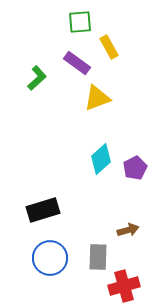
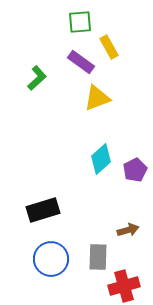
purple rectangle: moved 4 px right, 1 px up
purple pentagon: moved 2 px down
blue circle: moved 1 px right, 1 px down
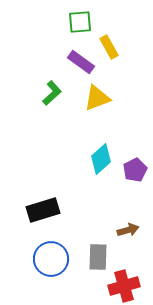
green L-shape: moved 15 px right, 15 px down
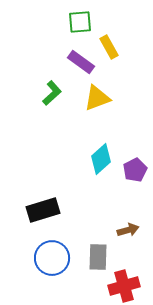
blue circle: moved 1 px right, 1 px up
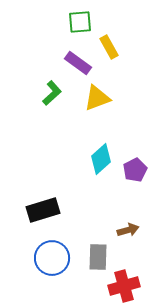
purple rectangle: moved 3 px left, 1 px down
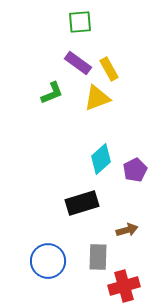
yellow rectangle: moved 22 px down
green L-shape: rotated 20 degrees clockwise
black rectangle: moved 39 px right, 7 px up
brown arrow: moved 1 px left
blue circle: moved 4 px left, 3 px down
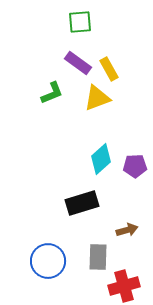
purple pentagon: moved 4 px up; rotated 25 degrees clockwise
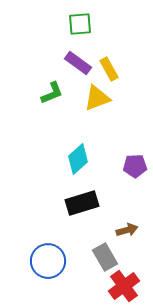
green square: moved 2 px down
cyan diamond: moved 23 px left
gray rectangle: moved 7 px right; rotated 32 degrees counterclockwise
red cross: rotated 20 degrees counterclockwise
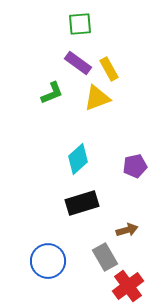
purple pentagon: rotated 10 degrees counterclockwise
red cross: moved 4 px right
